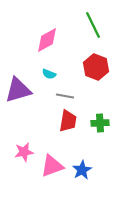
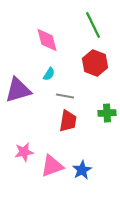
pink diamond: rotated 76 degrees counterclockwise
red hexagon: moved 1 px left, 4 px up
cyan semicircle: rotated 80 degrees counterclockwise
green cross: moved 7 px right, 10 px up
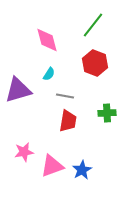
green line: rotated 64 degrees clockwise
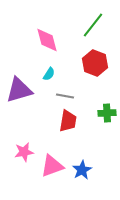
purple triangle: moved 1 px right
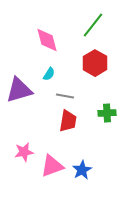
red hexagon: rotated 10 degrees clockwise
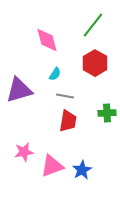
cyan semicircle: moved 6 px right
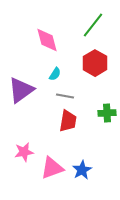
purple triangle: moved 2 px right; rotated 20 degrees counterclockwise
pink triangle: moved 2 px down
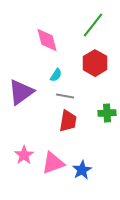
cyan semicircle: moved 1 px right, 1 px down
purple triangle: moved 2 px down
pink star: moved 3 px down; rotated 24 degrees counterclockwise
pink triangle: moved 1 px right, 5 px up
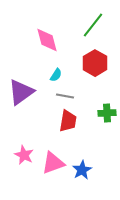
pink star: rotated 12 degrees counterclockwise
